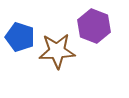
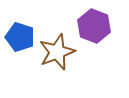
brown star: moved 1 px down; rotated 18 degrees counterclockwise
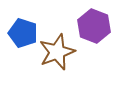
blue pentagon: moved 3 px right, 4 px up
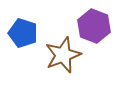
brown star: moved 6 px right, 3 px down
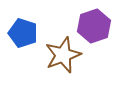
purple hexagon: rotated 20 degrees clockwise
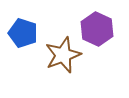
purple hexagon: moved 3 px right, 3 px down; rotated 16 degrees counterclockwise
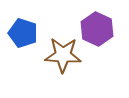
brown star: rotated 24 degrees clockwise
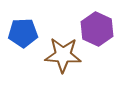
blue pentagon: rotated 20 degrees counterclockwise
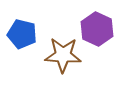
blue pentagon: moved 1 px left, 1 px down; rotated 16 degrees clockwise
